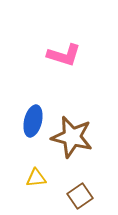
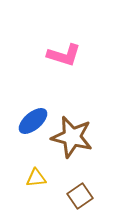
blue ellipse: rotated 36 degrees clockwise
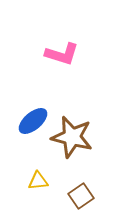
pink L-shape: moved 2 px left, 1 px up
yellow triangle: moved 2 px right, 3 px down
brown square: moved 1 px right
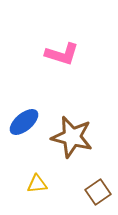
blue ellipse: moved 9 px left, 1 px down
yellow triangle: moved 1 px left, 3 px down
brown square: moved 17 px right, 4 px up
